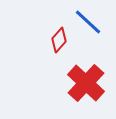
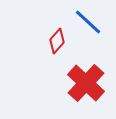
red diamond: moved 2 px left, 1 px down
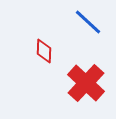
red diamond: moved 13 px left, 10 px down; rotated 40 degrees counterclockwise
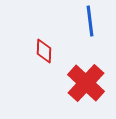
blue line: moved 2 px right, 1 px up; rotated 40 degrees clockwise
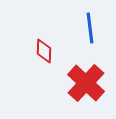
blue line: moved 7 px down
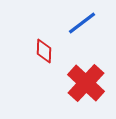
blue line: moved 8 px left, 5 px up; rotated 60 degrees clockwise
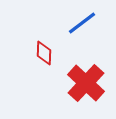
red diamond: moved 2 px down
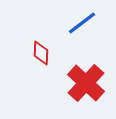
red diamond: moved 3 px left
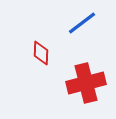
red cross: rotated 33 degrees clockwise
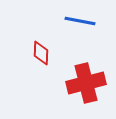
blue line: moved 2 px left, 2 px up; rotated 48 degrees clockwise
